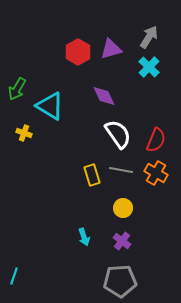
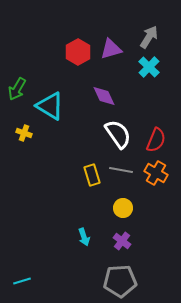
cyan line: moved 8 px right, 5 px down; rotated 54 degrees clockwise
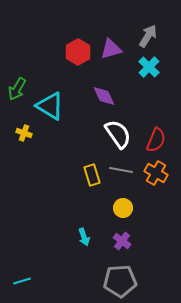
gray arrow: moved 1 px left, 1 px up
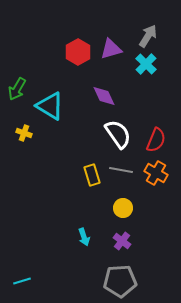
cyan cross: moved 3 px left, 3 px up
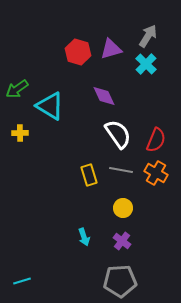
red hexagon: rotated 15 degrees counterclockwise
green arrow: rotated 25 degrees clockwise
yellow cross: moved 4 px left; rotated 21 degrees counterclockwise
yellow rectangle: moved 3 px left
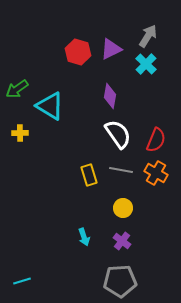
purple triangle: rotated 10 degrees counterclockwise
purple diamond: moved 6 px right; rotated 35 degrees clockwise
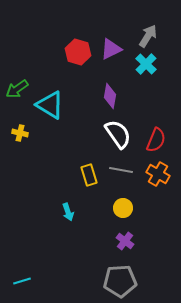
cyan triangle: moved 1 px up
yellow cross: rotated 14 degrees clockwise
orange cross: moved 2 px right, 1 px down
cyan arrow: moved 16 px left, 25 px up
purple cross: moved 3 px right
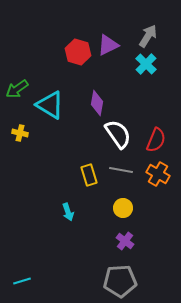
purple triangle: moved 3 px left, 4 px up
purple diamond: moved 13 px left, 7 px down
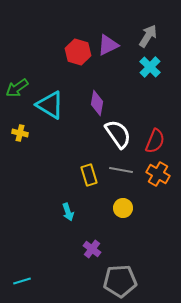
cyan cross: moved 4 px right, 3 px down
green arrow: moved 1 px up
red semicircle: moved 1 px left, 1 px down
purple cross: moved 33 px left, 8 px down
